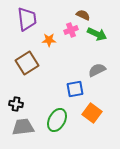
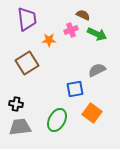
gray trapezoid: moved 3 px left
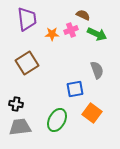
orange star: moved 3 px right, 6 px up
gray semicircle: rotated 96 degrees clockwise
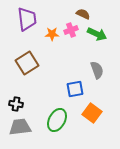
brown semicircle: moved 1 px up
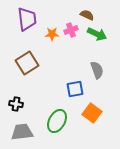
brown semicircle: moved 4 px right, 1 px down
green ellipse: moved 1 px down
gray trapezoid: moved 2 px right, 5 px down
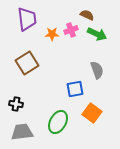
green ellipse: moved 1 px right, 1 px down
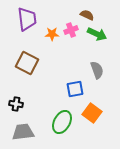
brown square: rotated 30 degrees counterclockwise
green ellipse: moved 4 px right
gray trapezoid: moved 1 px right
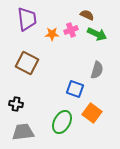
gray semicircle: rotated 36 degrees clockwise
blue square: rotated 30 degrees clockwise
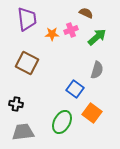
brown semicircle: moved 1 px left, 2 px up
green arrow: moved 3 px down; rotated 66 degrees counterclockwise
blue square: rotated 18 degrees clockwise
